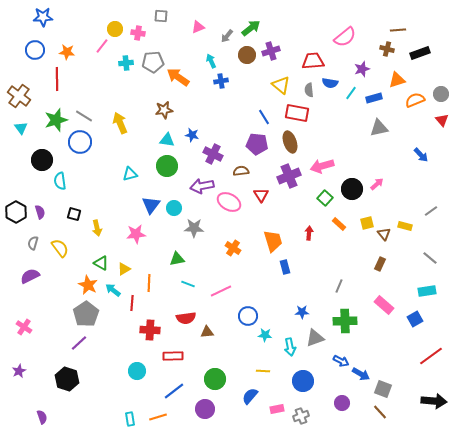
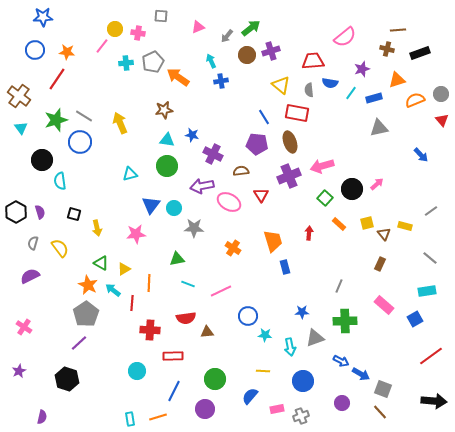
gray pentagon at (153, 62): rotated 20 degrees counterclockwise
red line at (57, 79): rotated 35 degrees clockwise
blue line at (174, 391): rotated 25 degrees counterclockwise
purple semicircle at (42, 417): rotated 32 degrees clockwise
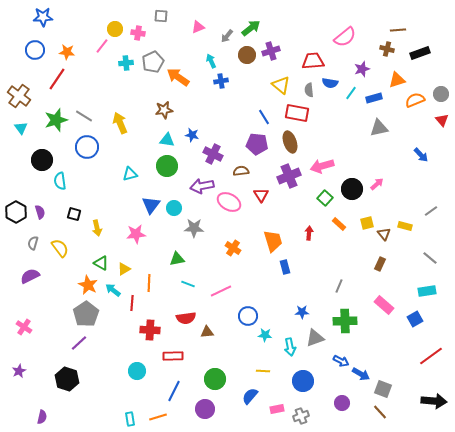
blue circle at (80, 142): moved 7 px right, 5 px down
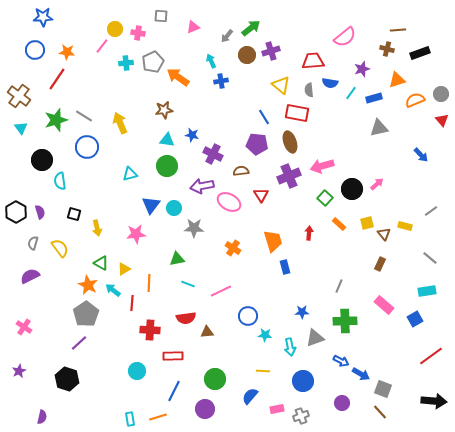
pink triangle at (198, 27): moved 5 px left
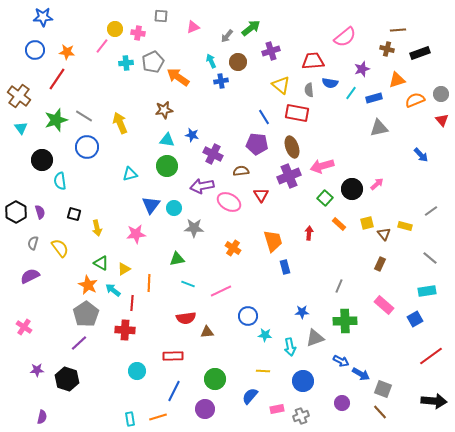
brown circle at (247, 55): moved 9 px left, 7 px down
brown ellipse at (290, 142): moved 2 px right, 5 px down
red cross at (150, 330): moved 25 px left
purple star at (19, 371): moved 18 px right, 1 px up; rotated 24 degrees clockwise
